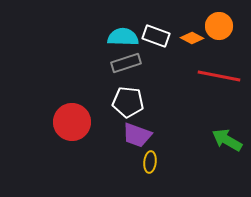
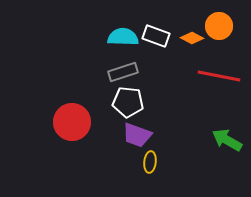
gray rectangle: moved 3 px left, 9 px down
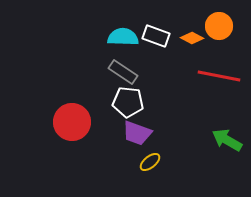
gray rectangle: rotated 52 degrees clockwise
purple trapezoid: moved 2 px up
yellow ellipse: rotated 45 degrees clockwise
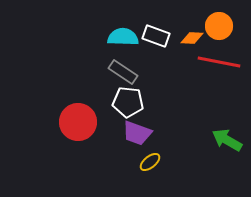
orange diamond: rotated 25 degrees counterclockwise
red line: moved 14 px up
red circle: moved 6 px right
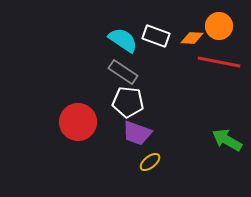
cyan semicircle: moved 3 px down; rotated 32 degrees clockwise
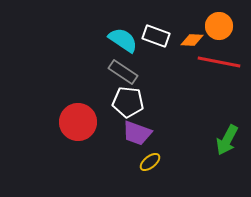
orange diamond: moved 2 px down
green arrow: rotated 92 degrees counterclockwise
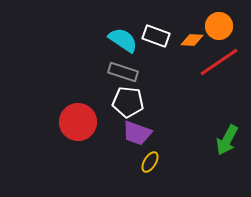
red line: rotated 45 degrees counterclockwise
gray rectangle: rotated 16 degrees counterclockwise
yellow ellipse: rotated 20 degrees counterclockwise
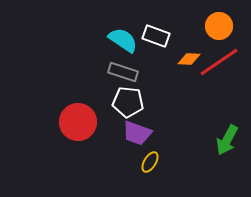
orange diamond: moved 3 px left, 19 px down
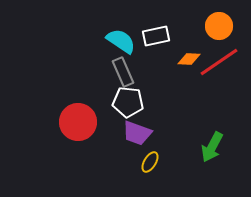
white rectangle: rotated 32 degrees counterclockwise
cyan semicircle: moved 2 px left, 1 px down
gray rectangle: rotated 48 degrees clockwise
green arrow: moved 15 px left, 7 px down
